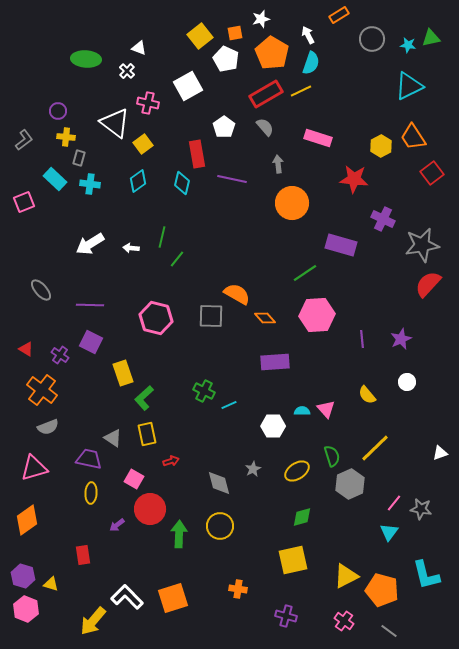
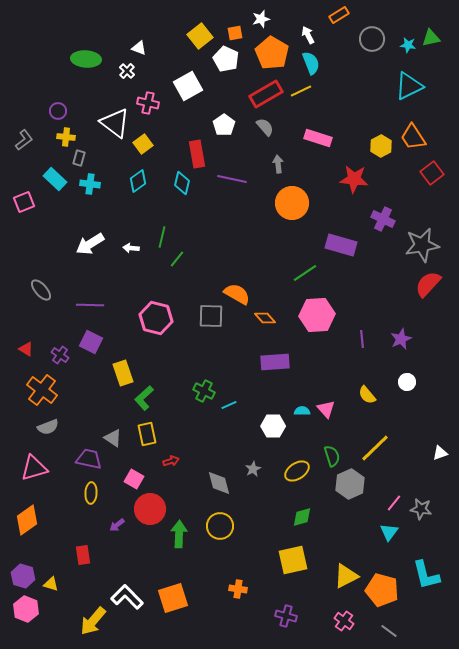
cyan semicircle at (311, 63): rotated 40 degrees counterclockwise
white pentagon at (224, 127): moved 2 px up
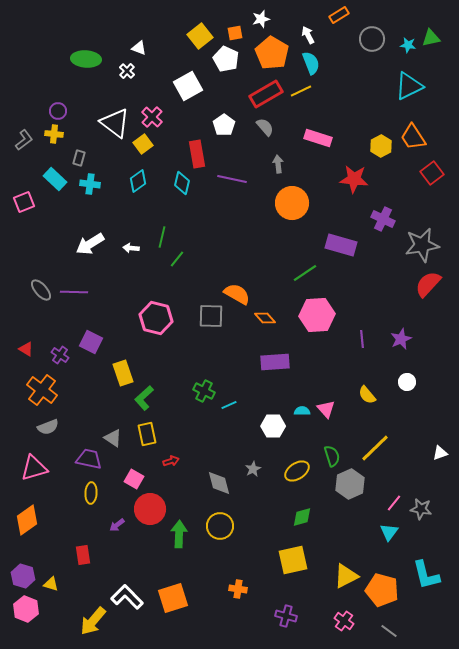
pink cross at (148, 103): moved 4 px right, 14 px down; rotated 30 degrees clockwise
yellow cross at (66, 137): moved 12 px left, 3 px up
purple line at (90, 305): moved 16 px left, 13 px up
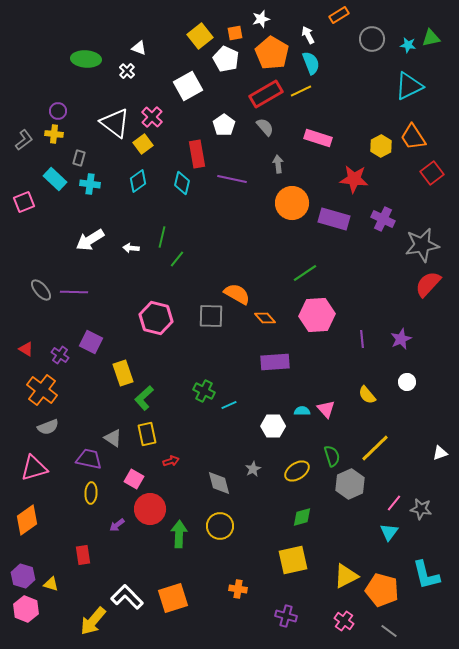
white arrow at (90, 244): moved 4 px up
purple rectangle at (341, 245): moved 7 px left, 26 px up
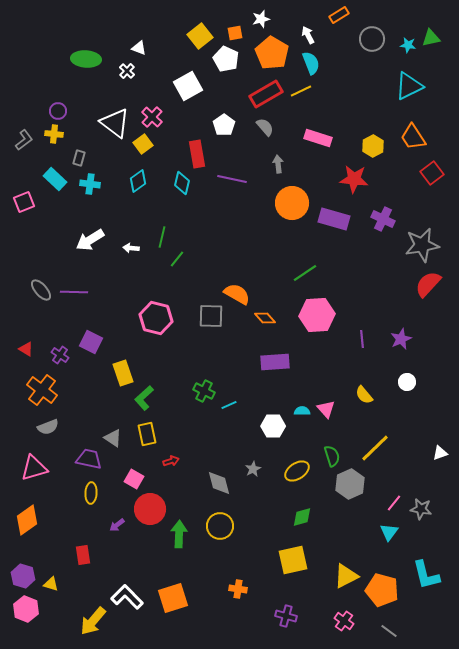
yellow hexagon at (381, 146): moved 8 px left
yellow semicircle at (367, 395): moved 3 px left
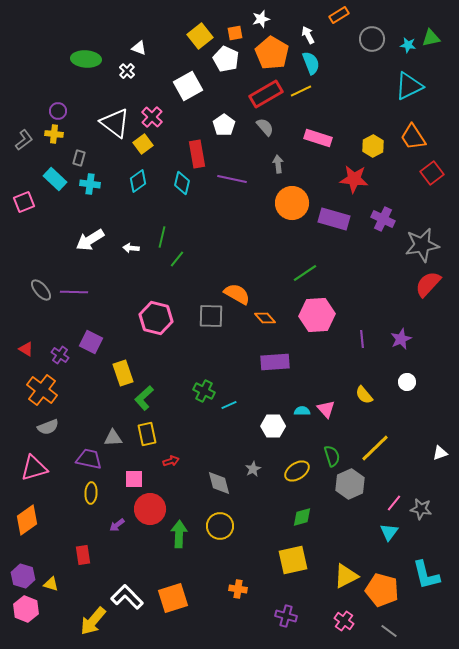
gray triangle at (113, 438): rotated 36 degrees counterclockwise
pink square at (134, 479): rotated 30 degrees counterclockwise
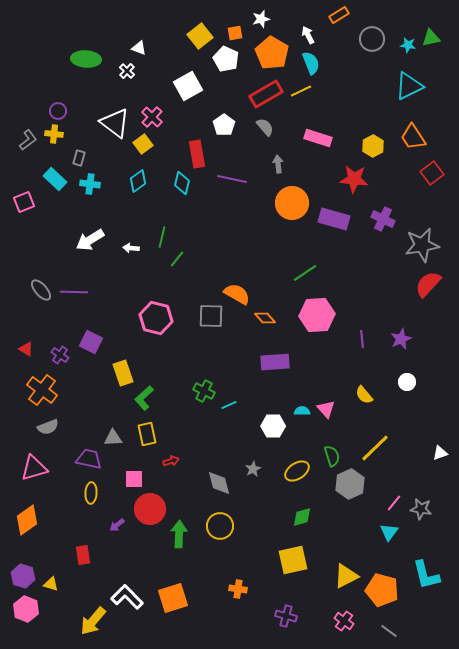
gray L-shape at (24, 140): moved 4 px right
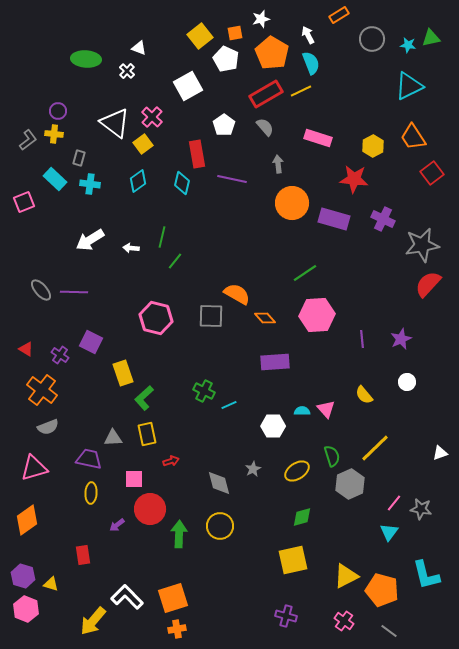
green line at (177, 259): moved 2 px left, 2 px down
orange cross at (238, 589): moved 61 px left, 40 px down; rotated 18 degrees counterclockwise
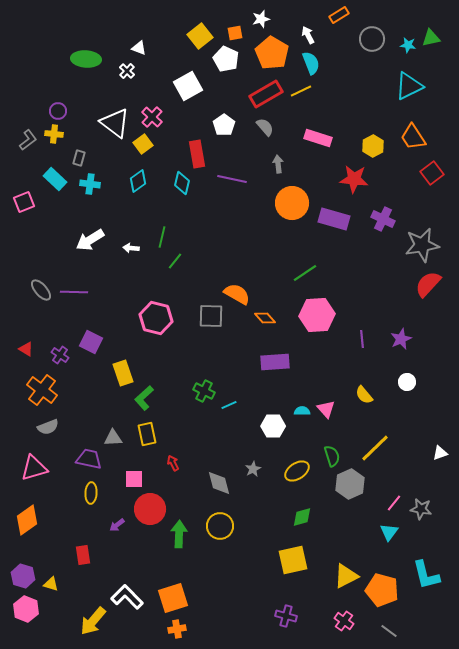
red arrow at (171, 461): moved 2 px right, 2 px down; rotated 98 degrees counterclockwise
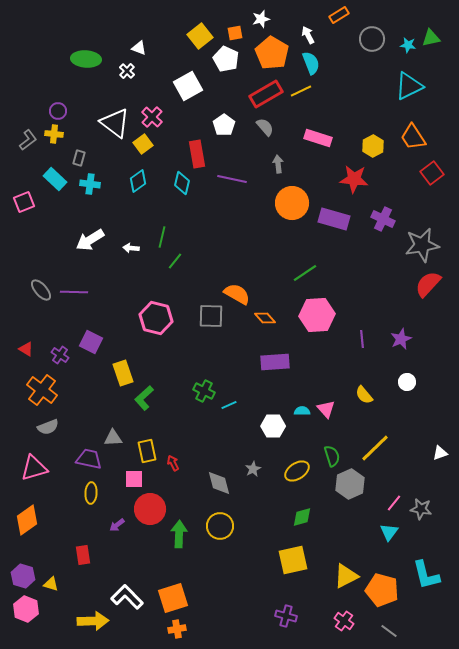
yellow rectangle at (147, 434): moved 17 px down
yellow arrow at (93, 621): rotated 132 degrees counterclockwise
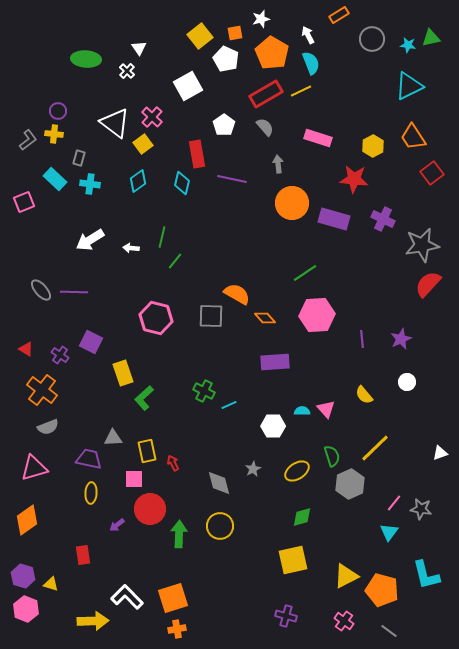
white triangle at (139, 48): rotated 35 degrees clockwise
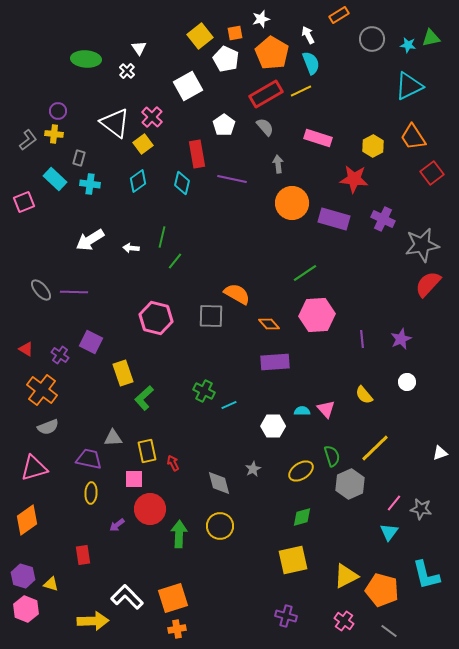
orange diamond at (265, 318): moved 4 px right, 6 px down
yellow ellipse at (297, 471): moved 4 px right
